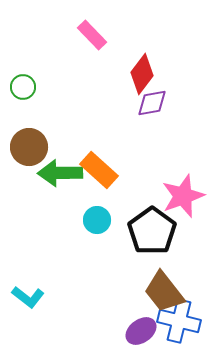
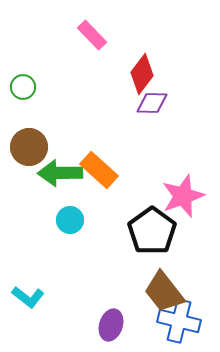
purple diamond: rotated 12 degrees clockwise
cyan circle: moved 27 px left
purple ellipse: moved 30 px left, 6 px up; rotated 36 degrees counterclockwise
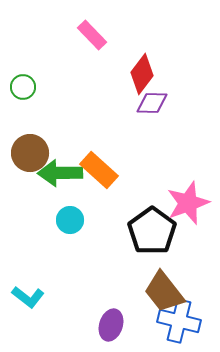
brown circle: moved 1 px right, 6 px down
pink star: moved 5 px right, 7 px down
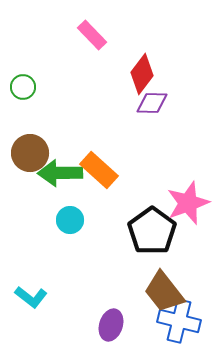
cyan L-shape: moved 3 px right
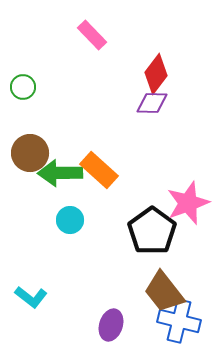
red diamond: moved 14 px right
